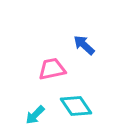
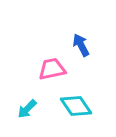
blue arrow: moved 3 px left; rotated 20 degrees clockwise
cyan arrow: moved 8 px left, 6 px up
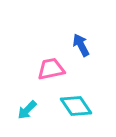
pink trapezoid: moved 1 px left
cyan arrow: moved 1 px down
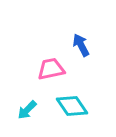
cyan diamond: moved 4 px left
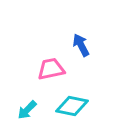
cyan diamond: rotated 44 degrees counterclockwise
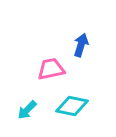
blue arrow: rotated 45 degrees clockwise
